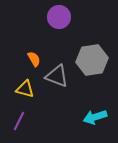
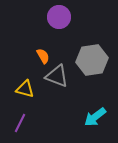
orange semicircle: moved 9 px right, 3 px up
cyan arrow: rotated 20 degrees counterclockwise
purple line: moved 1 px right, 2 px down
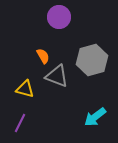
gray hexagon: rotated 8 degrees counterclockwise
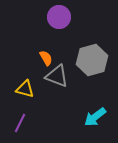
orange semicircle: moved 3 px right, 2 px down
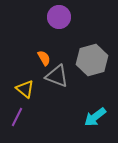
orange semicircle: moved 2 px left
yellow triangle: rotated 24 degrees clockwise
purple line: moved 3 px left, 6 px up
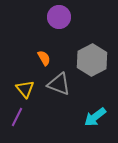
gray hexagon: rotated 12 degrees counterclockwise
gray triangle: moved 2 px right, 8 px down
yellow triangle: rotated 12 degrees clockwise
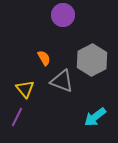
purple circle: moved 4 px right, 2 px up
gray triangle: moved 3 px right, 3 px up
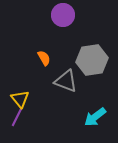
gray hexagon: rotated 20 degrees clockwise
gray triangle: moved 4 px right
yellow triangle: moved 5 px left, 10 px down
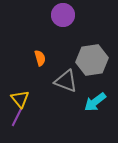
orange semicircle: moved 4 px left; rotated 14 degrees clockwise
cyan arrow: moved 15 px up
